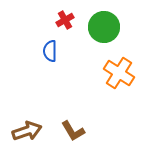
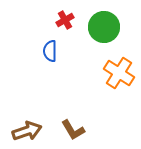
brown L-shape: moved 1 px up
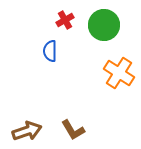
green circle: moved 2 px up
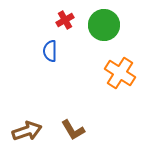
orange cross: moved 1 px right
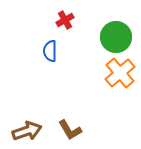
green circle: moved 12 px right, 12 px down
orange cross: rotated 16 degrees clockwise
brown L-shape: moved 3 px left
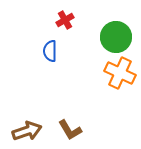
orange cross: rotated 24 degrees counterclockwise
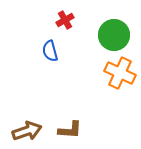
green circle: moved 2 px left, 2 px up
blue semicircle: rotated 15 degrees counterclockwise
brown L-shape: rotated 55 degrees counterclockwise
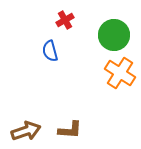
orange cross: rotated 8 degrees clockwise
brown arrow: moved 1 px left
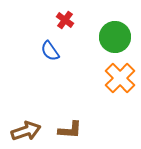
red cross: rotated 24 degrees counterclockwise
green circle: moved 1 px right, 2 px down
blue semicircle: rotated 20 degrees counterclockwise
orange cross: moved 5 px down; rotated 12 degrees clockwise
